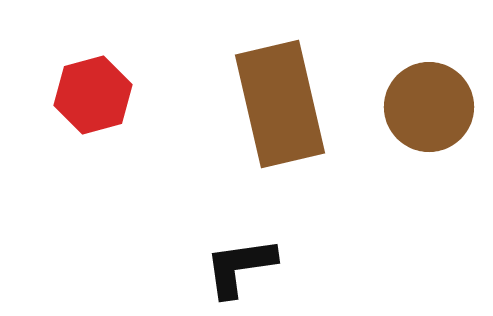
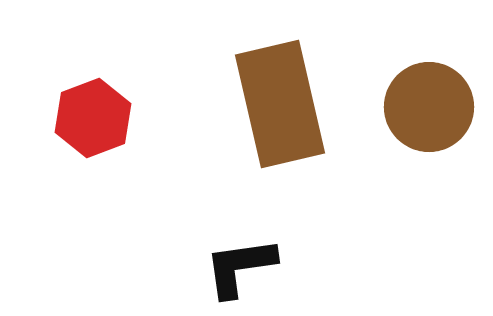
red hexagon: moved 23 px down; rotated 6 degrees counterclockwise
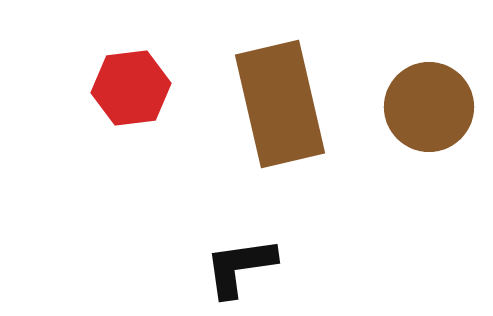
red hexagon: moved 38 px right, 30 px up; rotated 14 degrees clockwise
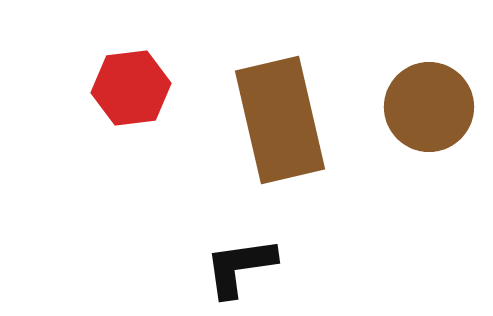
brown rectangle: moved 16 px down
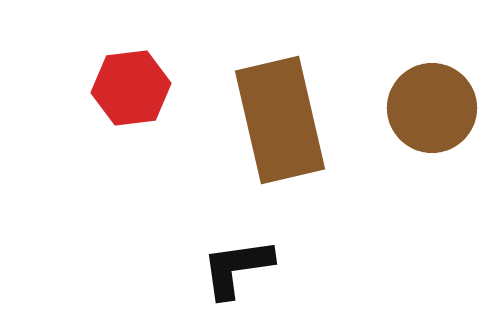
brown circle: moved 3 px right, 1 px down
black L-shape: moved 3 px left, 1 px down
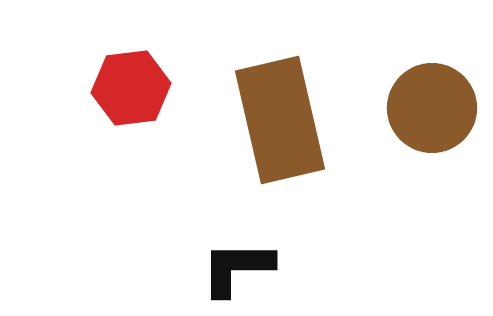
black L-shape: rotated 8 degrees clockwise
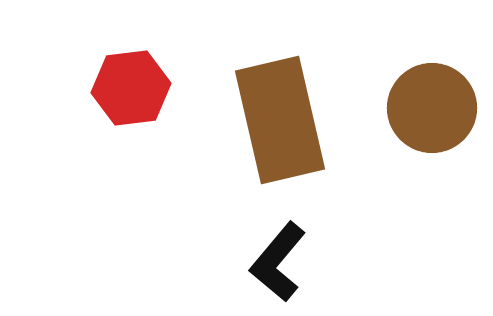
black L-shape: moved 41 px right, 6 px up; rotated 50 degrees counterclockwise
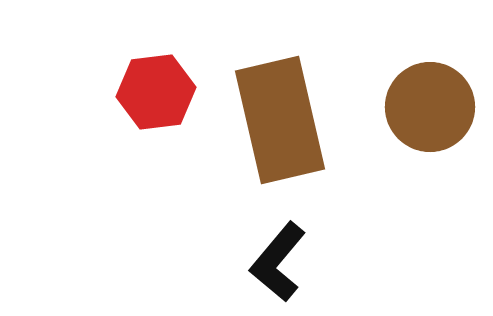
red hexagon: moved 25 px right, 4 px down
brown circle: moved 2 px left, 1 px up
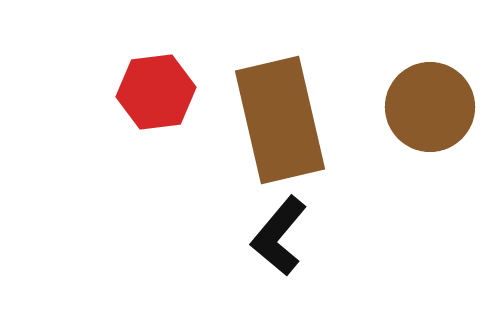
black L-shape: moved 1 px right, 26 px up
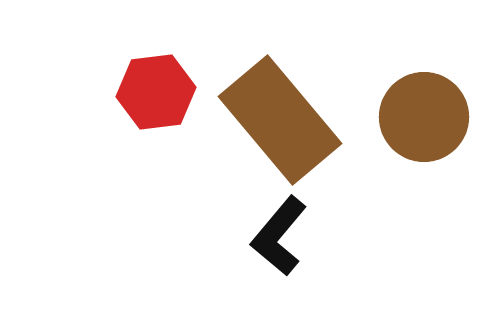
brown circle: moved 6 px left, 10 px down
brown rectangle: rotated 27 degrees counterclockwise
